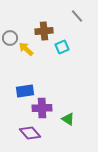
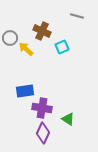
gray line: rotated 32 degrees counterclockwise
brown cross: moved 2 px left; rotated 30 degrees clockwise
purple cross: rotated 12 degrees clockwise
purple diamond: moved 13 px right; rotated 65 degrees clockwise
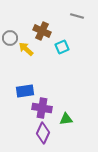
green triangle: moved 2 px left; rotated 40 degrees counterclockwise
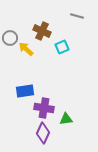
purple cross: moved 2 px right
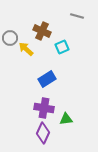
blue rectangle: moved 22 px right, 12 px up; rotated 24 degrees counterclockwise
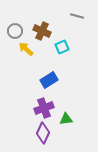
gray circle: moved 5 px right, 7 px up
blue rectangle: moved 2 px right, 1 px down
purple cross: rotated 30 degrees counterclockwise
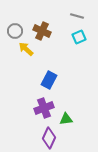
cyan square: moved 17 px right, 10 px up
blue rectangle: rotated 30 degrees counterclockwise
purple diamond: moved 6 px right, 5 px down
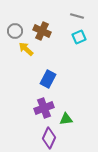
blue rectangle: moved 1 px left, 1 px up
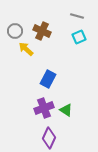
green triangle: moved 9 px up; rotated 40 degrees clockwise
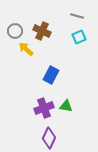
blue rectangle: moved 3 px right, 4 px up
green triangle: moved 4 px up; rotated 24 degrees counterclockwise
